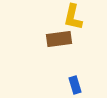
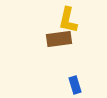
yellow L-shape: moved 5 px left, 3 px down
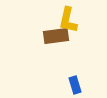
brown rectangle: moved 3 px left, 3 px up
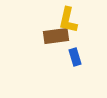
blue rectangle: moved 28 px up
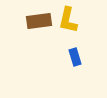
brown rectangle: moved 17 px left, 15 px up
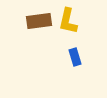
yellow L-shape: moved 1 px down
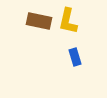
brown rectangle: rotated 20 degrees clockwise
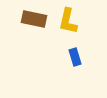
brown rectangle: moved 5 px left, 2 px up
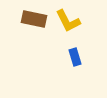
yellow L-shape: rotated 40 degrees counterclockwise
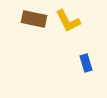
blue rectangle: moved 11 px right, 6 px down
